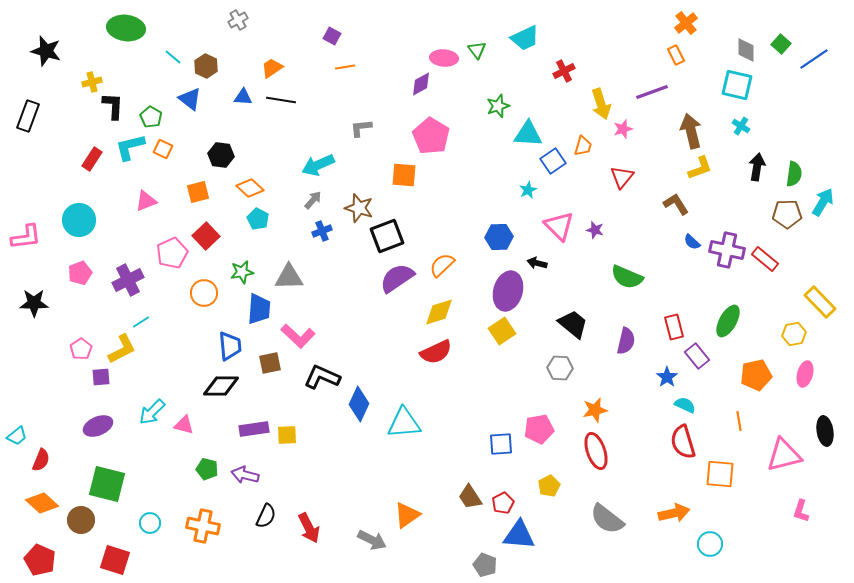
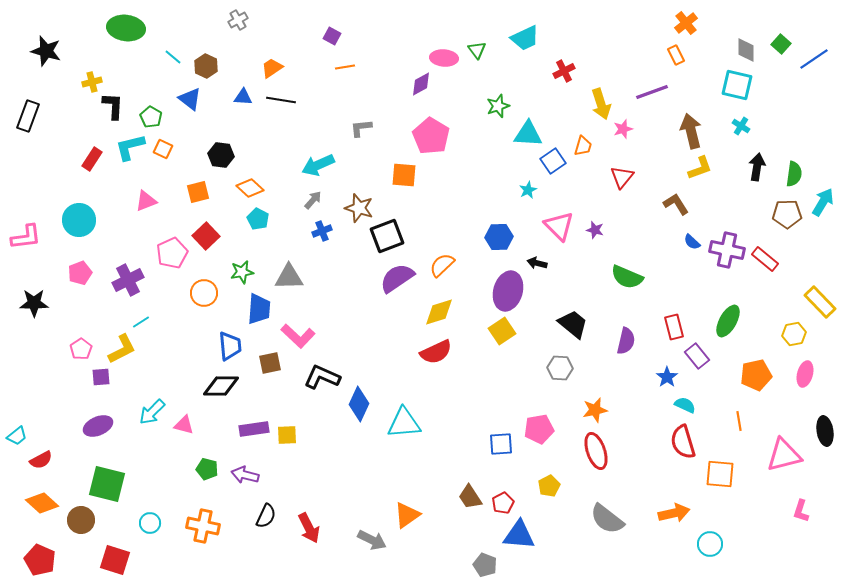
red semicircle at (41, 460): rotated 40 degrees clockwise
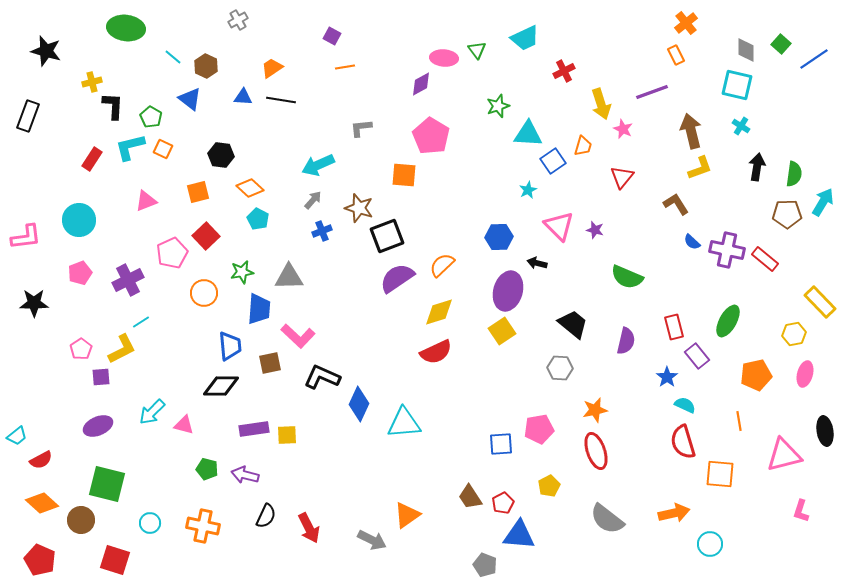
pink star at (623, 129): rotated 30 degrees counterclockwise
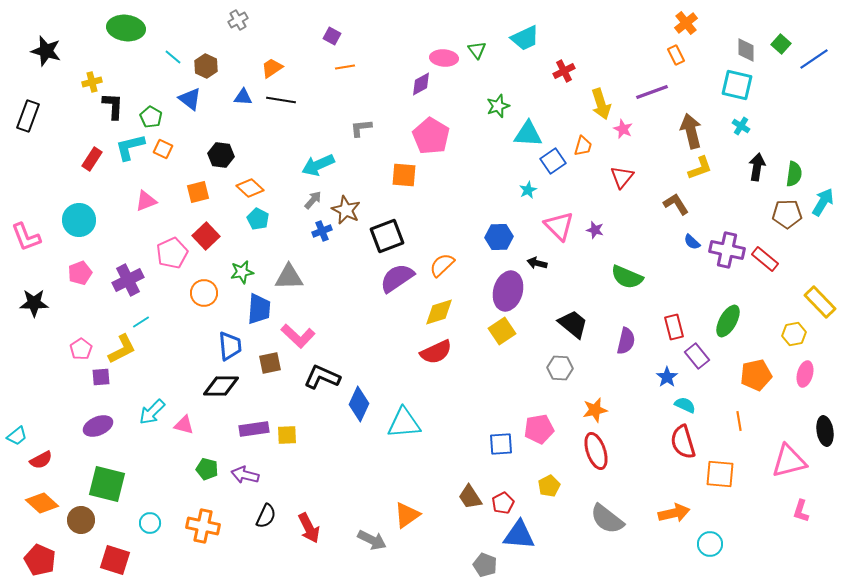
brown star at (359, 208): moved 13 px left, 2 px down; rotated 8 degrees clockwise
pink L-shape at (26, 237): rotated 76 degrees clockwise
pink triangle at (784, 455): moved 5 px right, 6 px down
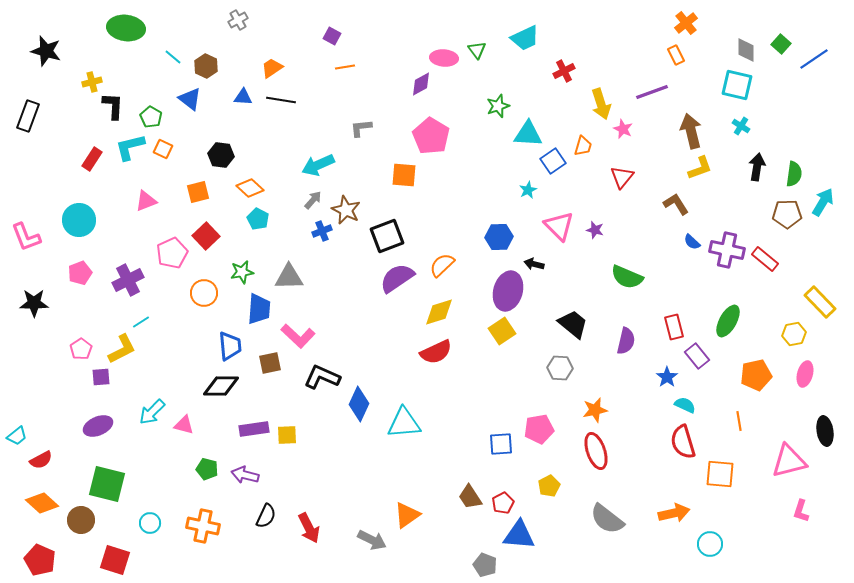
black arrow at (537, 263): moved 3 px left, 1 px down
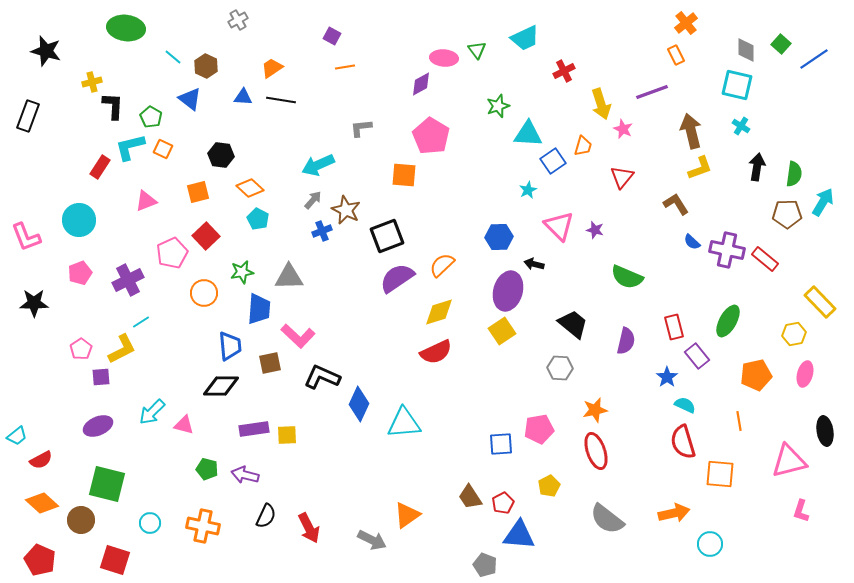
red rectangle at (92, 159): moved 8 px right, 8 px down
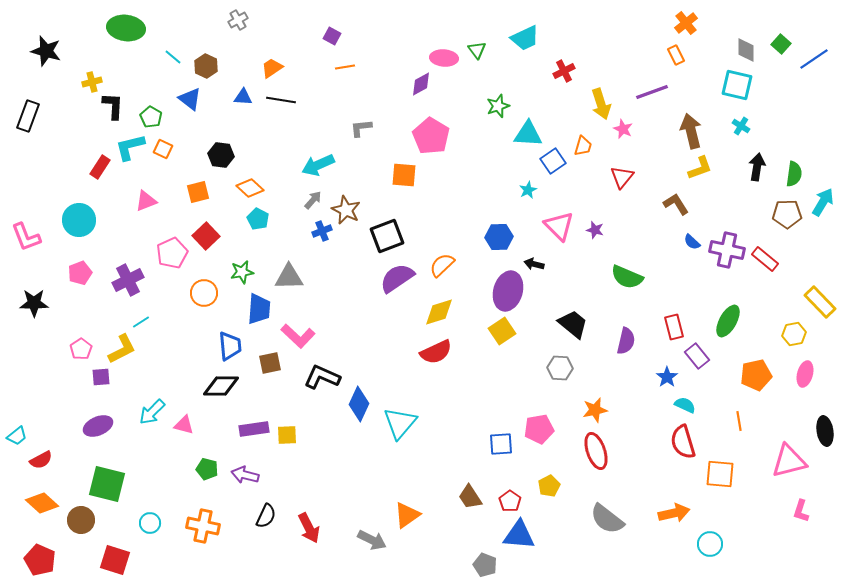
cyan triangle at (404, 423): moved 4 px left; rotated 45 degrees counterclockwise
red pentagon at (503, 503): moved 7 px right, 2 px up; rotated 10 degrees counterclockwise
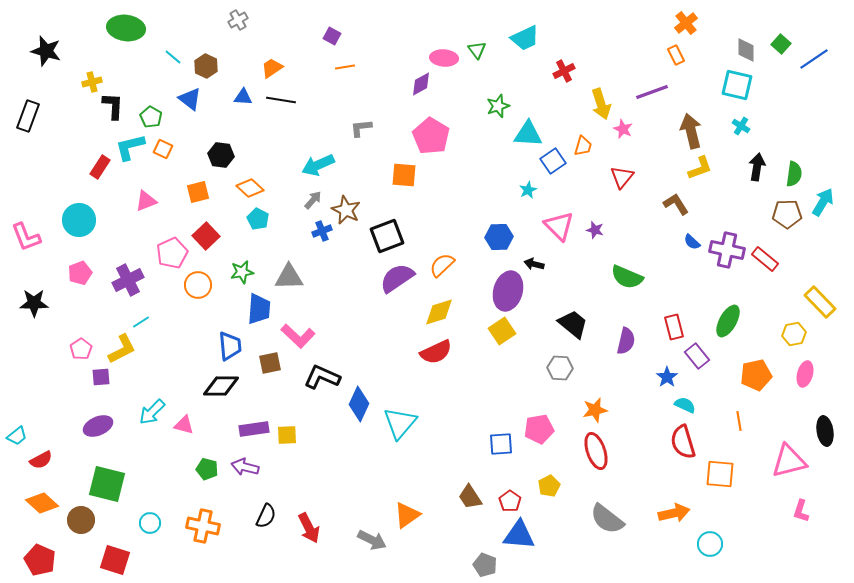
orange circle at (204, 293): moved 6 px left, 8 px up
purple arrow at (245, 475): moved 8 px up
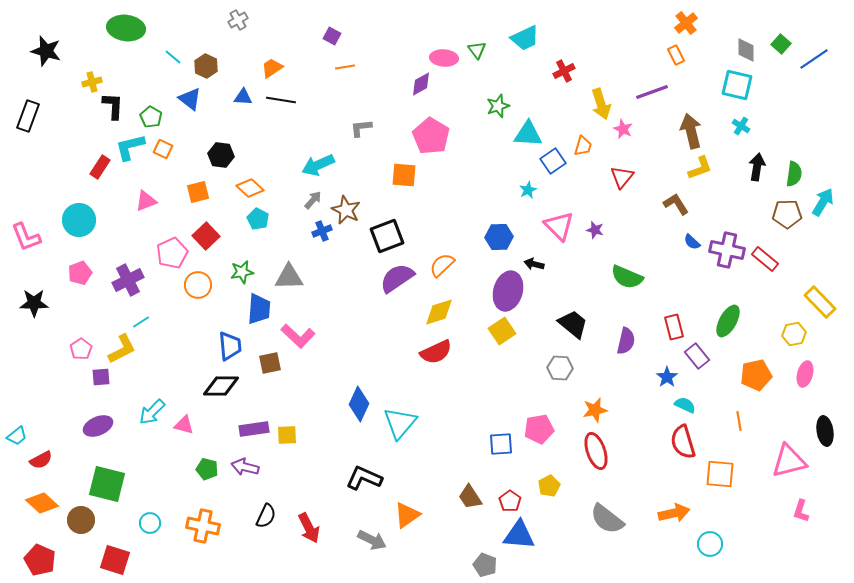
black L-shape at (322, 377): moved 42 px right, 101 px down
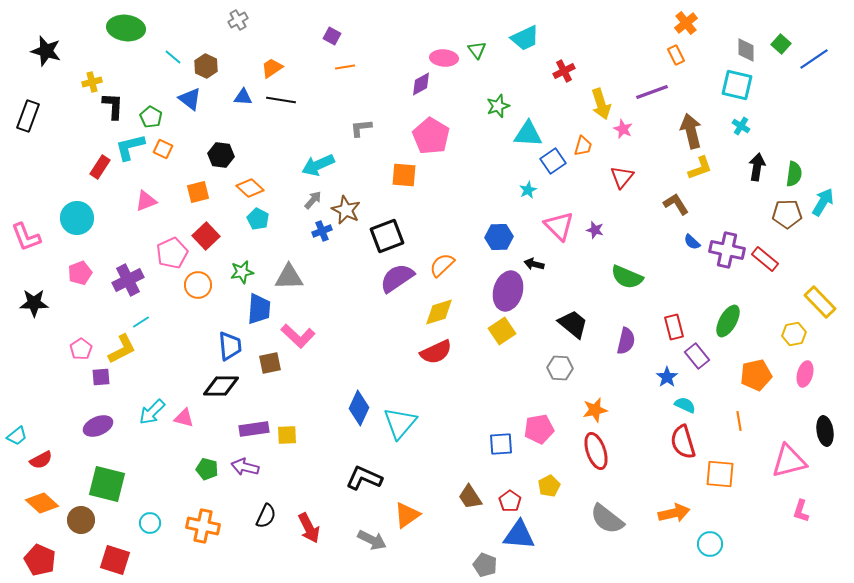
cyan circle at (79, 220): moved 2 px left, 2 px up
blue diamond at (359, 404): moved 4 px down
pink triangle at (184, 425): moved 7 px up
